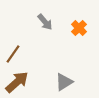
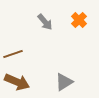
orange cross: moved 8 px up
brown line: rotated 36 degrees clockwise
brown arrow: rotated 65 degrees clockwise
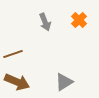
gray arrow: rotated 18 degrees clockwise
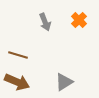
brown line: moved 5 px right, 1 px down; rotated 36 degrees clockwise
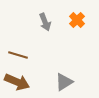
orange cross: moved 2 px left
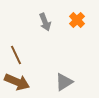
brown line: moved 2 px left; rotated 48 degrees clockwise
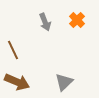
brown line: moved 3 px left, 5 px up
gray triangle: rotated 12 degrees counterclockwise
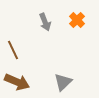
gray triangle: moved 1 px left
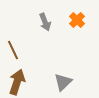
brown arrow: rotated 95 degrees counterclockwise
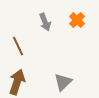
brown line: moved 5 px right, 4 px up
